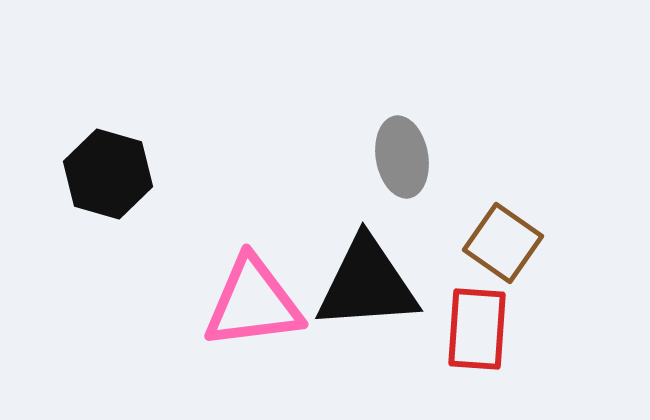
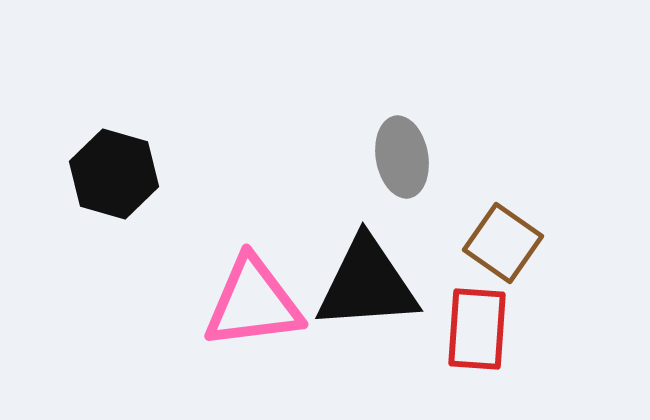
black hexagon: moved 6 px right
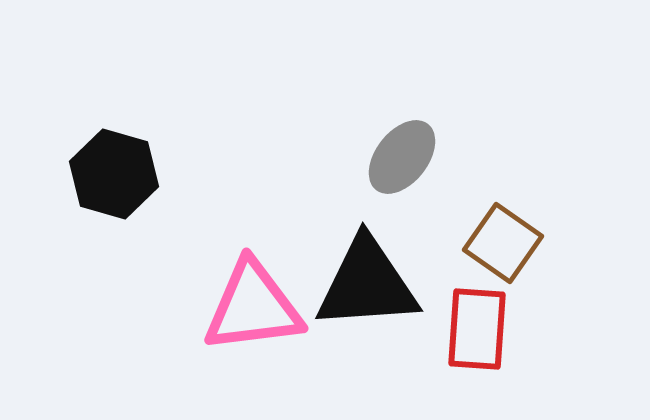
gray ellipse: rotated 48 degrees clockwise
pink triangle: moved 4 px down
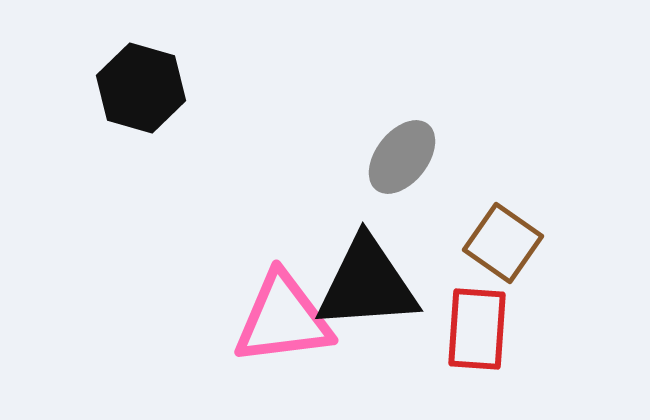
black hexagon: moved 27 px right, 86 px up
pink triangle: moved 30 px right, 12 px down
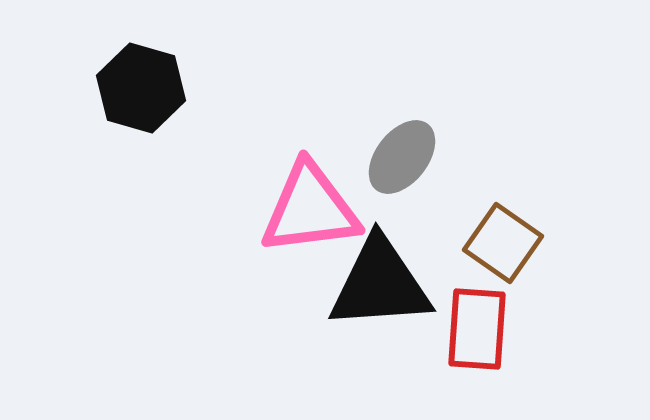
black triangle: moved 13 px right
pink triangle: moved 27 px right, 110 px up
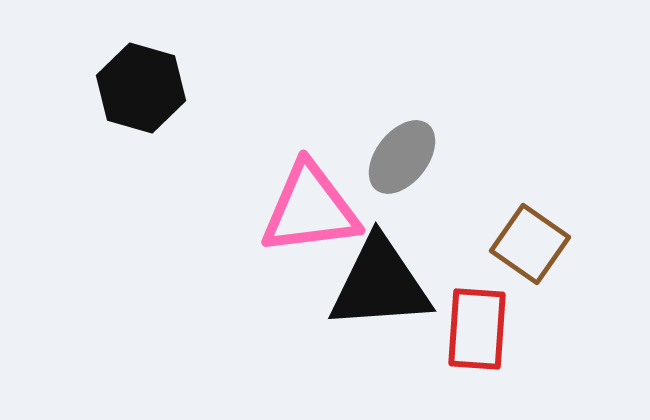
brown square: moved 27 px right, 1 px down
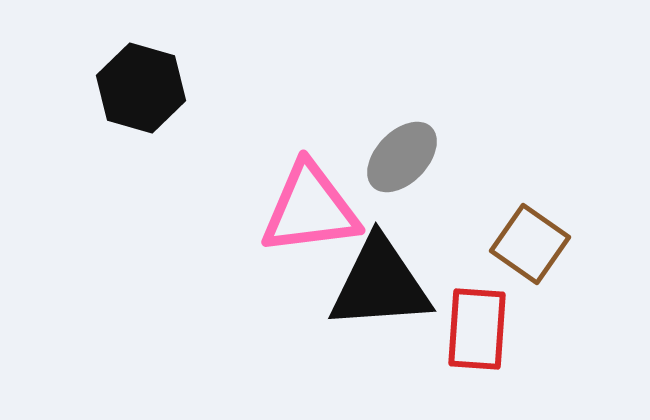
gray ellipse: rotated 6 degrees clockwise
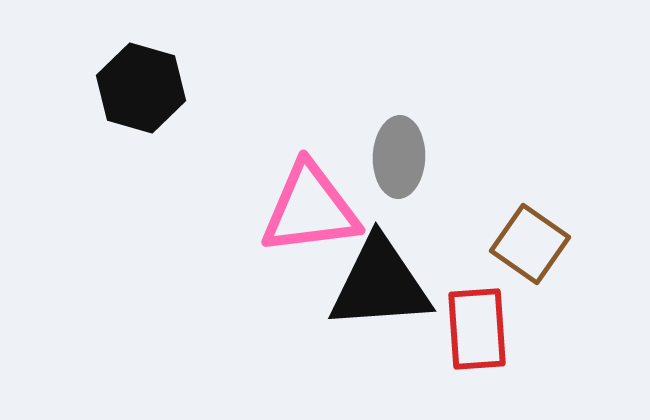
gray ellipse: moved 3 px left; rotated 42 degrees counterclockwise
red rectangle: rotated 8 degrees counterclockwise
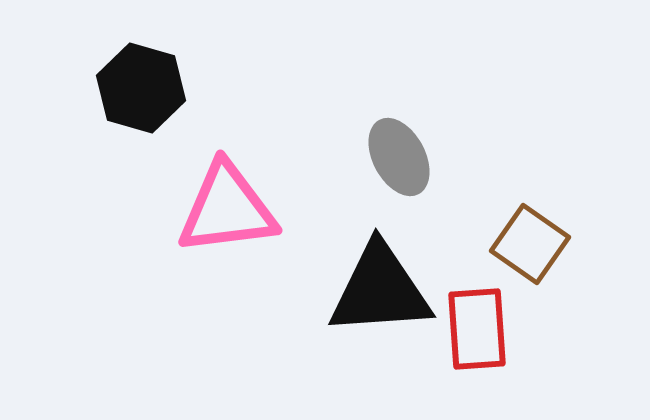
gray ellipse: rotated 30 degrees counterclockwise
pink triangle: moved 83 px left
black triangle: moved 6 px down
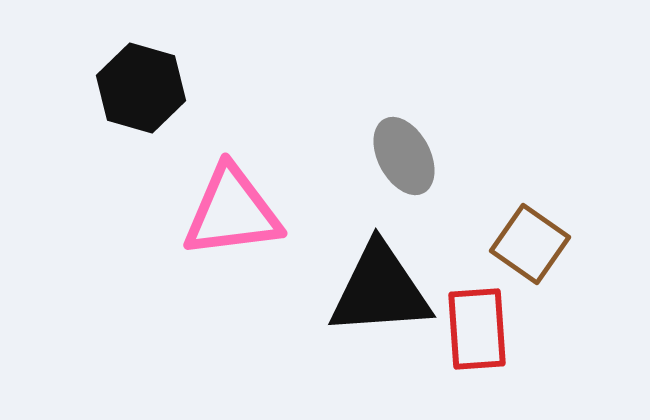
gray ellipse: moved 5 px right, 1 px up
pink triangle: moved 5 px right, 3 px down
